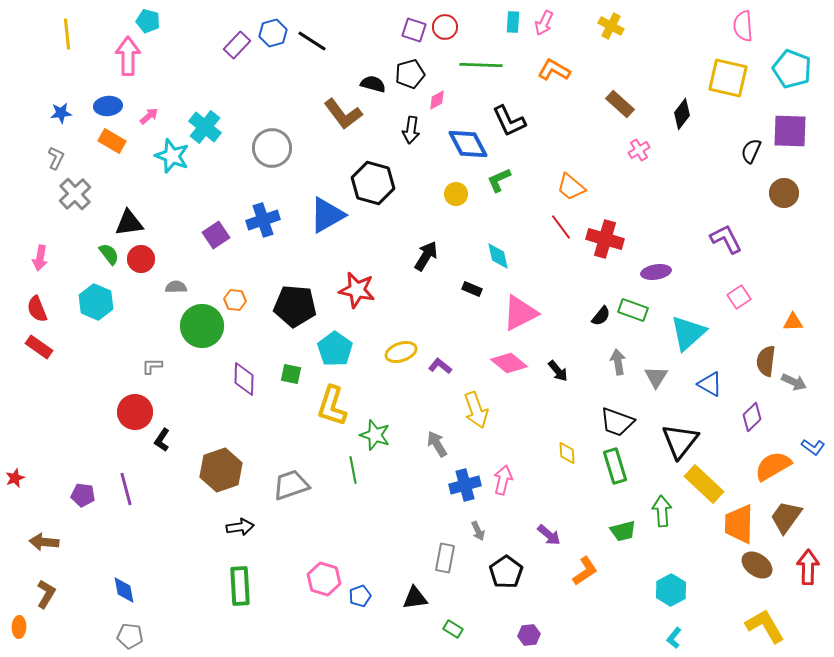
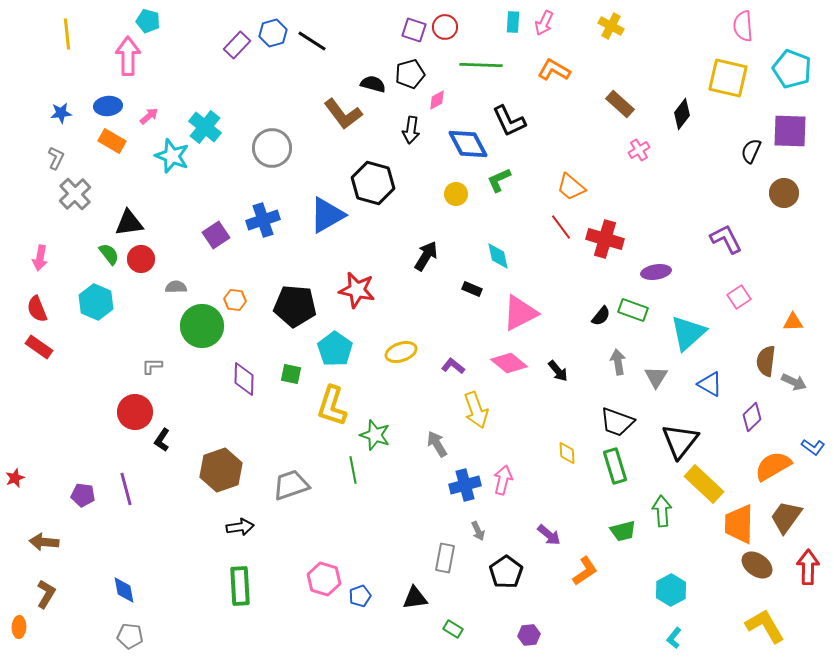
purple L-shape at (440, 366): moved 13 px right
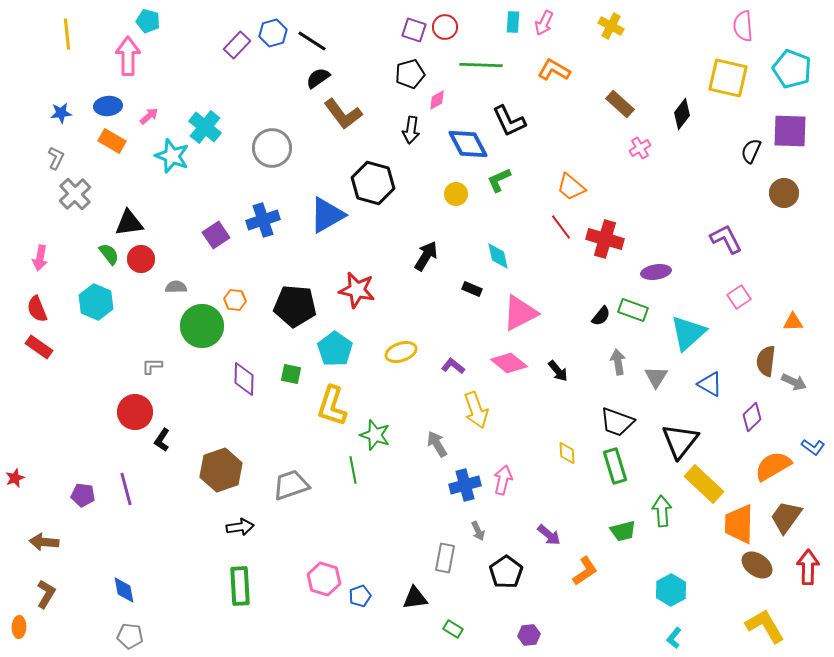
black semicircle at (373, 84): moved 55 px left, 6 px up; rotated 50 degrees counterclockwise
pink cross at (639, 150): moved 1 px right, 2 px up
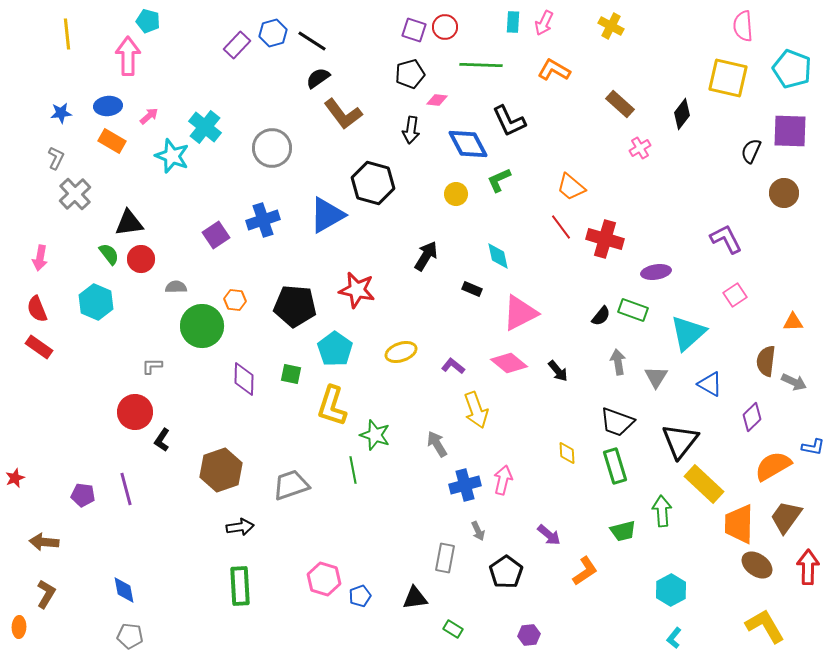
pink diamond at (437, 100): rotated 35 degrees clockwise
pink square at (739, 297): moved 4 px left, 2 px up
blue L-shape at (813, 447): rotated 25 degrees counterclockwise
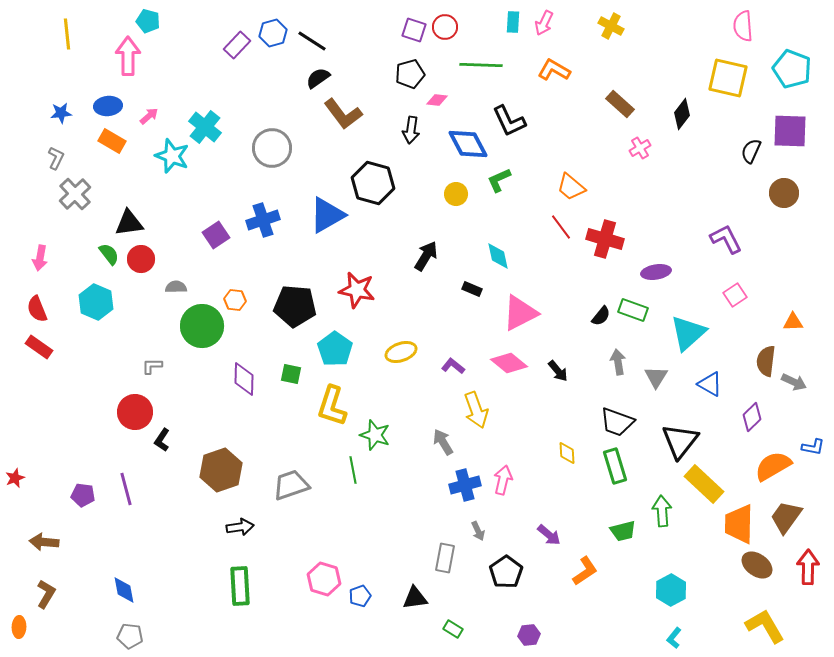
gray arrow at (437, 444): moved 6 px right, 2 px up
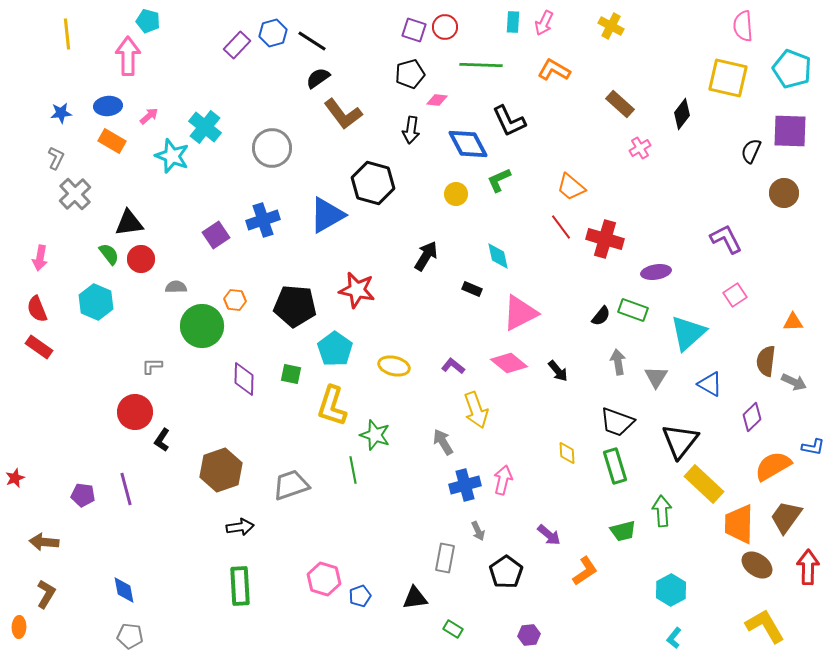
yellow ellipse at (401, 352): moved 7 px left, 14 px down; rotated 32 degrees clockwise
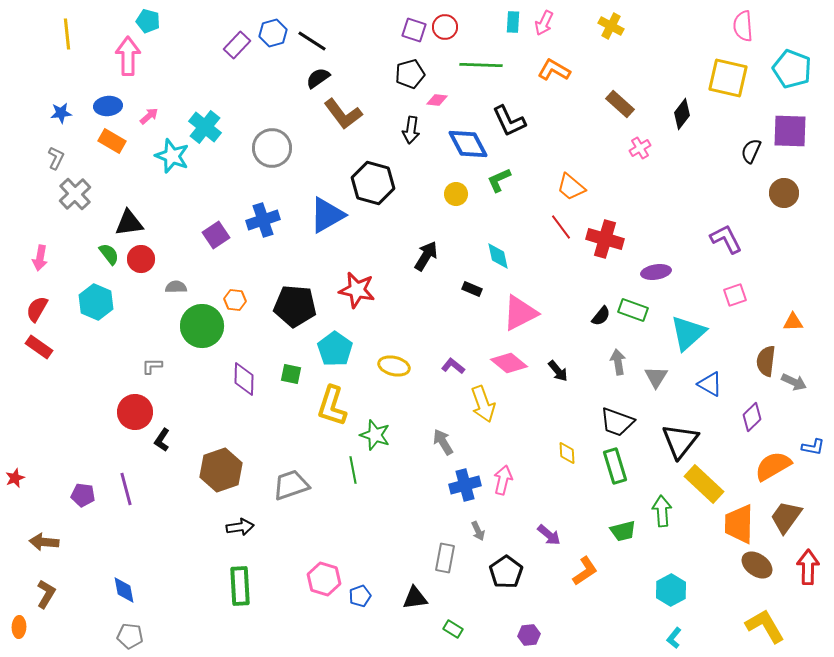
pink square at (735, 295): rotated 15 degrees clockwise
red semicircle at (37, 309): rotated 52 degrees clockwise
yellow arrow at (476, 410): moved 7 px right, 6 px up
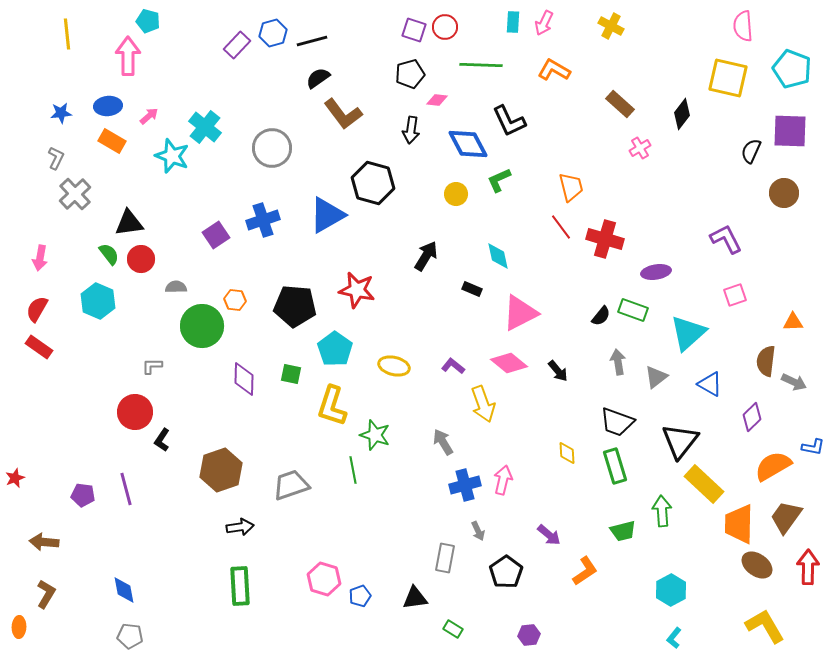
black line at (312, 41): rotated 48 degrees counterclockwise
orange trapezoid at (571, 187): rotated 144 degrees counterclockwise
cyan hexagon at (96, 302): moved 2 px right, 1 px up
gray triangle at (656, 377): rotated 20 degrees clockwise
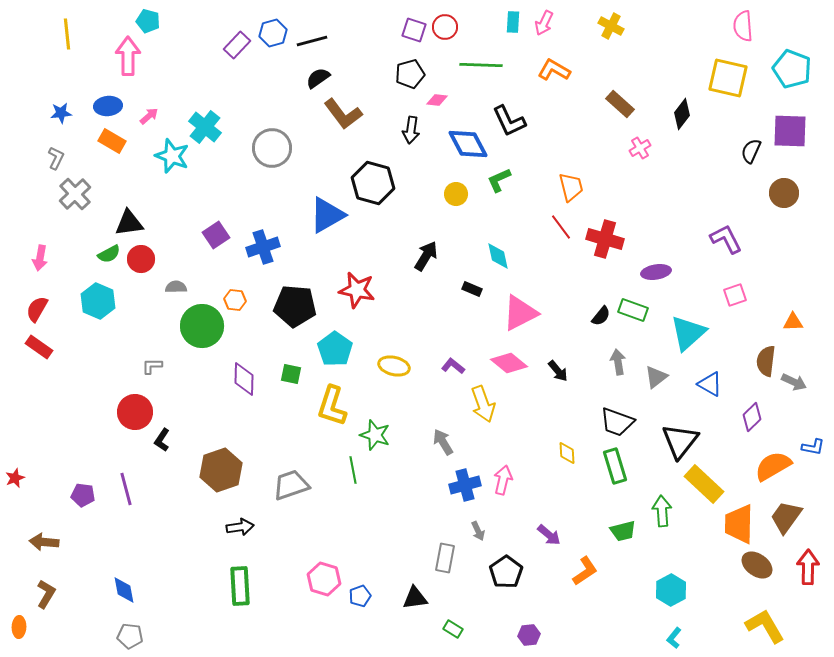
blue cross at (263, 220): moved 27 px down
green semicircle at (109, 254): rotated 100 degrees clockwise
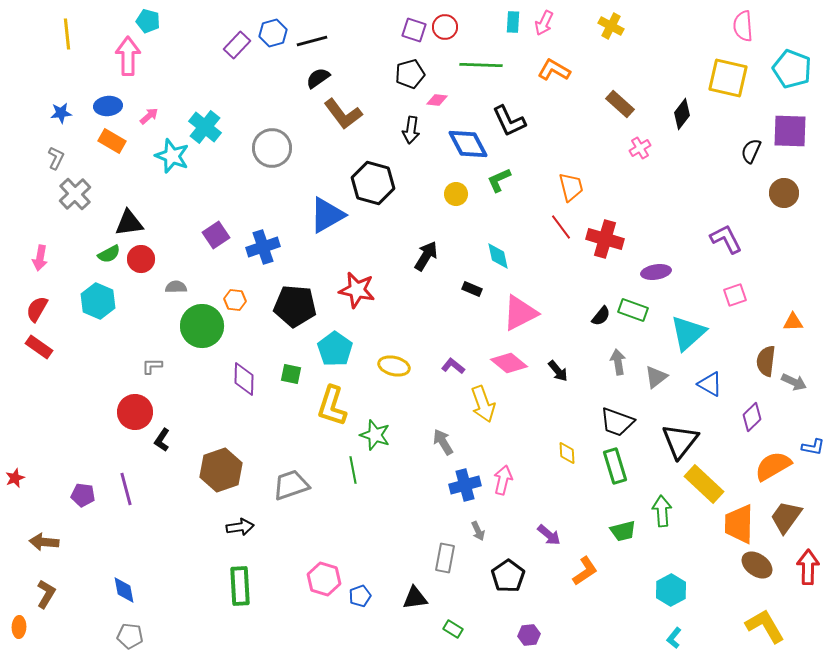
black pentagon at (506, 572): moved 2 px right, 4 px down
